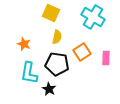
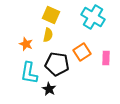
yellow square: moved 2 px down
yellow semicircle: moved 9 px left, 2 px up
orange star: moved 2 px right
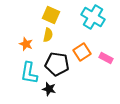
pink rectangle: rotated 64 degrees counterclockwise
black star: rotated 16 degrees counterclockwise
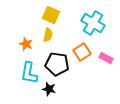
cyan cross: moved 6 px down
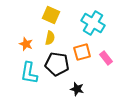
yellow semicircle: moved 2 px right, 3 px down
orange square: rotated 18 degrees clockwise
pink rectangle: rotated 24 degrees clockwise
black star: moved 28 px right
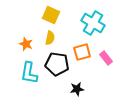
black star: rotated 24 degrees counterclockwise
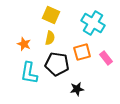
orange star: moved 2 px left
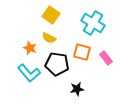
yellow square: rotated 12 degrees clockwise
yellow semicircle: moved 1 px left; rotated 104 degrees clockwise
orange star: moved 6 px right, 4 px down
orange square: rotated 30 degrees clockwise
cyan L-shape: rotated 50 degrees counterclockwise
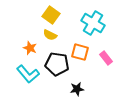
yellow semicircle: moved 1 px right, 3 px up
orange square: moved 2 px left
cyan L-shape: moved 1 px left, 1 px down
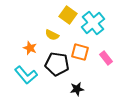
yellow square: moved 17 px right
cyan cross: rotated 20 degrees clockwise
yellow semicircle: moved 2 px right
cyan L-shape: moved 2 px left, 1 px down
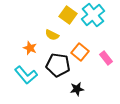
cyan cross: moved 8 px up
orange square: rotated 24 degrees clockwise
black pentagon: moved 1 px right, 1 px down
